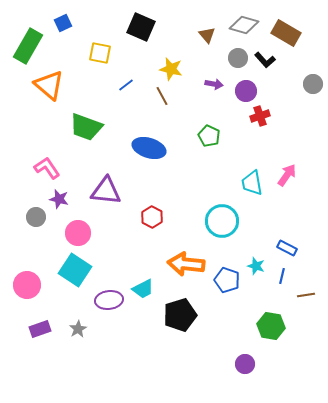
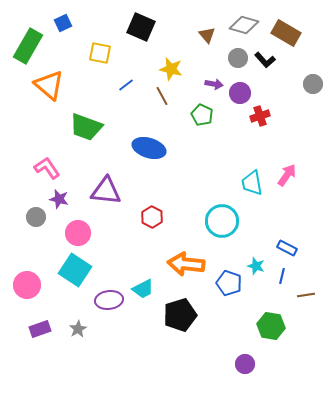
purple circle at (246, 91): moved 6 px left, 2 px down
green pentagon at (209, 136): moved 7 px left, 21 px up
blue pentagon at (227, 280): moved 2 px right, 3 px down
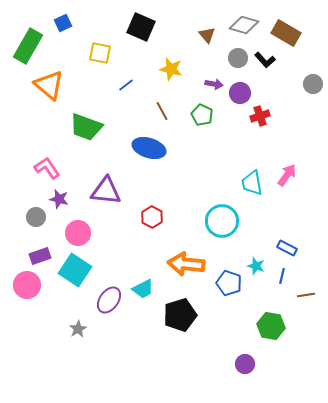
brown line at (162, 96): moved 15 px down
purple ellipse at (109, 300): rotated 48 degrees counterclockwise
purple rectangle at (40, 329): moved 73 px up
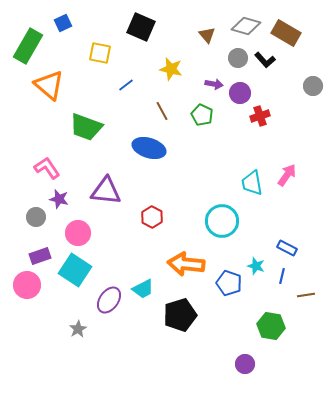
gray diamond at (244, 25): moved 2 px right, 1 px down
gray circle at (313, 84): moved 2 px down
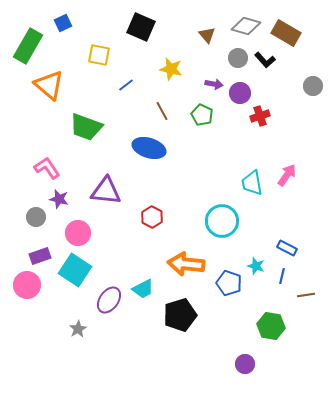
yellow square at (100, 53): moved 1 px left, 2 px down
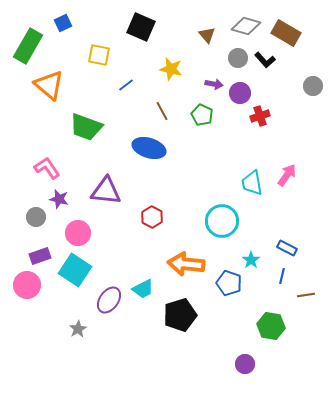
cyan star at (256, 266): moved 5 px left, 6 px up; rotated 18 degrees clockwise
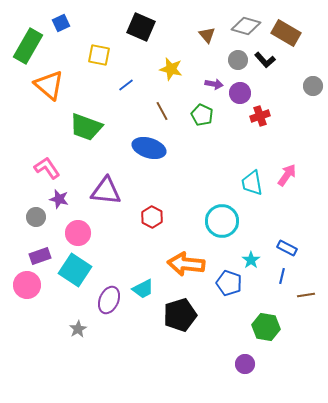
blue square at (63, 23): moved 2 px left
gray circle at (238, 58): moved 2 px down
purple ellipse at (109, 300): rotated 12 degrees counterclockwise
green hexagon at (271, 326): moved 5 px left, 1 px down
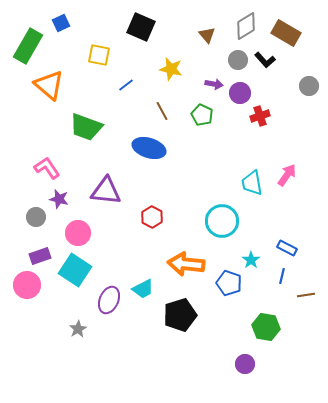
gray diamond at (246, 26): rotated 48 degrees counterclockwise
gray circle at (313, 86): moved 4 px left
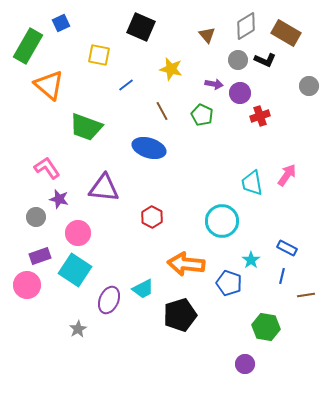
black L-shape at (265, 60): rotated 25 degrees counterclockwise
purple triangle at (106, 191): moved 2 px left, 3 px up
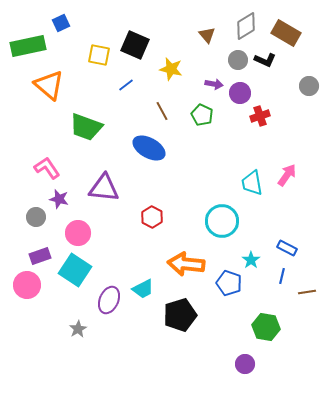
black square at (141, 27): moved 6 px left, 18 px down
green rectangle at (28, 46): rotated 48 degrees clockwise
blue ellipse at (149, 148): rotated 12 degrees clockwise
brown line at (306, 295): moved 1 px right, 3 px up
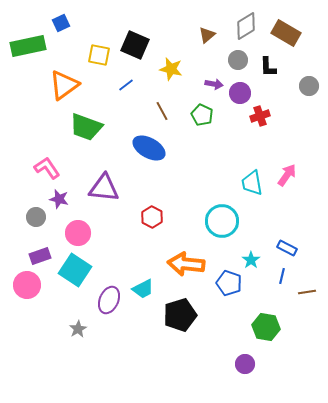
brown triangle at (207, 35): rotated 30 degrees clockwise
black L-shape at (265, 60): moved 3 px right, 7 px down; rotated 65 degrees clockwise
orange triangle at (49, 85): moved 15 px right; rotated 44 degrees clockwise
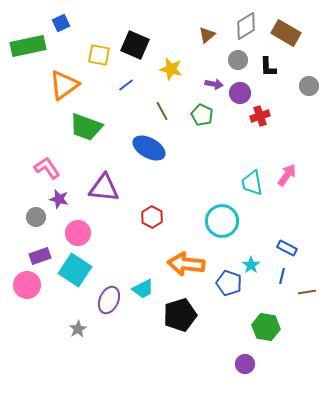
cyan star at (251, 260): moved 5 px down
